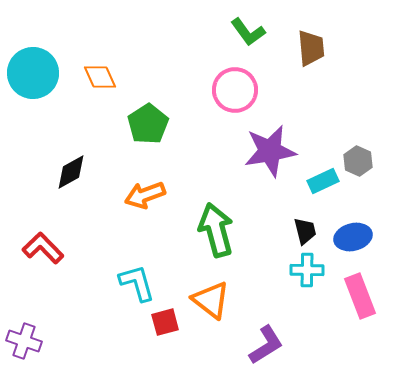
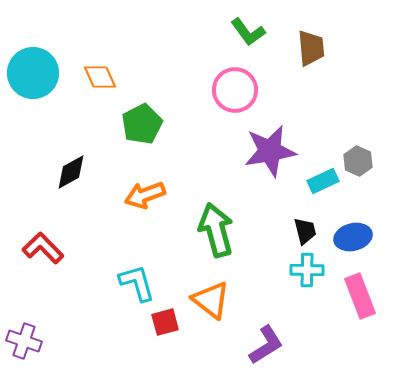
green pentagon: moved 6 px left; rotated 6 degrees clockwise
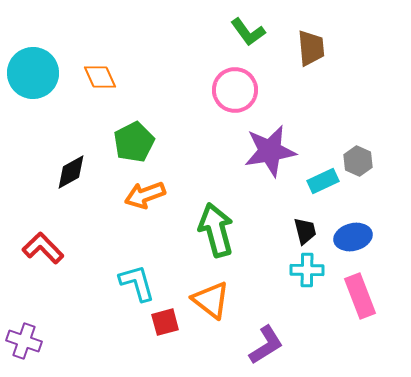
green pentagon: moved 8 px left, 18 px down
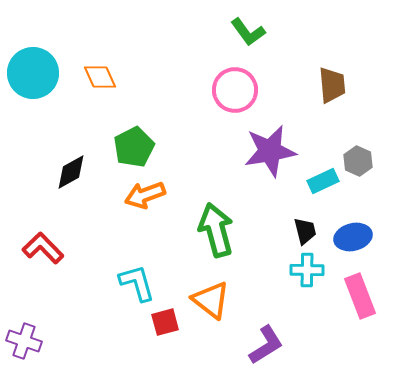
brown trapezoid: moved 21 px right, 37 px down
green pentagon: moved 5 px down
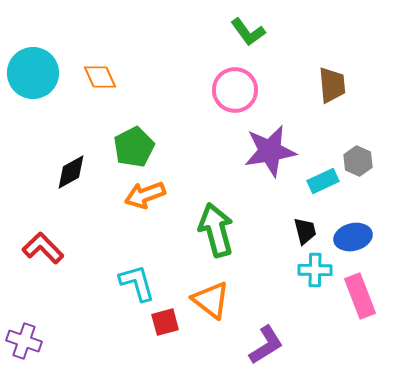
cyan cross: moved 8 px right
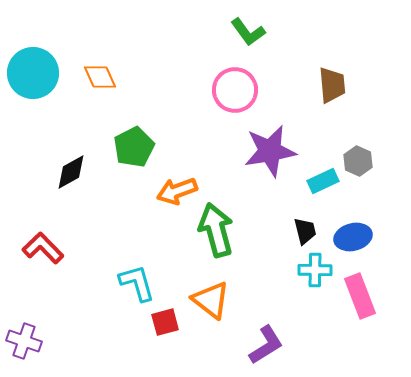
orange arrow: moved 32 px right, 4 px up
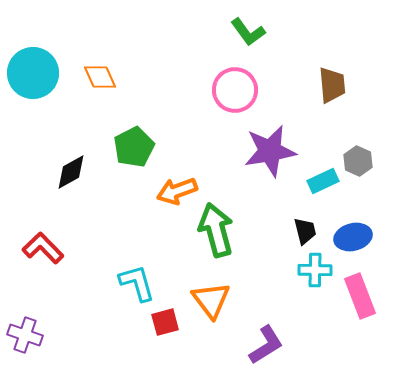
orange triangle: rotated 15 degrees clockwise
purple cross: moved 1 px right, 6 px up
